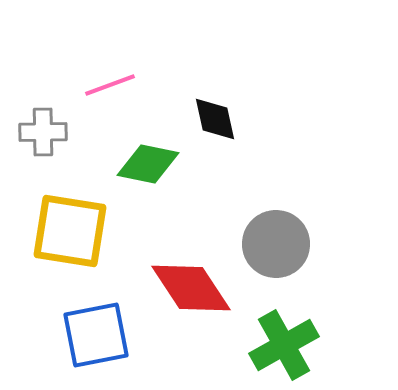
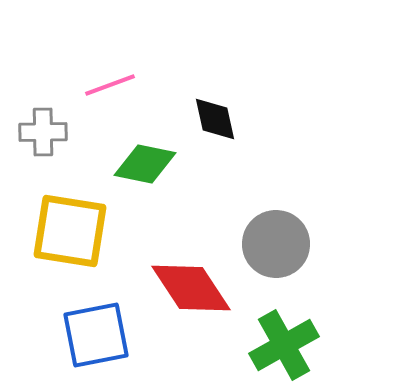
green diamond: moved 3 px left
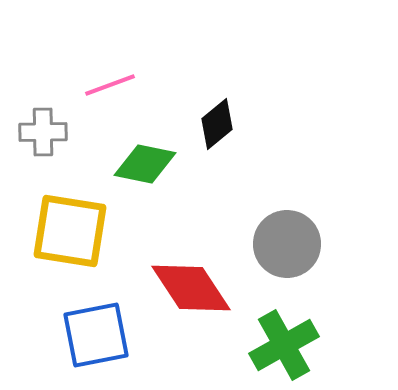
black diamond: moved 2 px right, 5 px down; rotated 63 degrees clockwise
gray circle: moved 11 px right
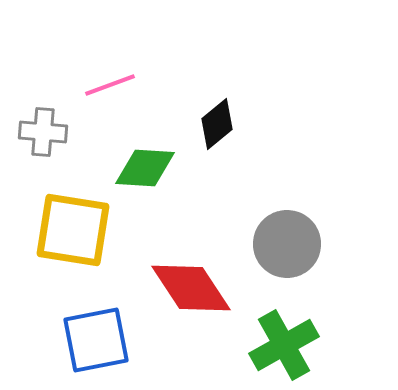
gray cross: rotated 6 degrees clockwise
green diamond: moved 4 px down; rotated 8 degrees counterclockwise
yellow square: moved 3 px right, 1 px up
blue square: moved 5 px down
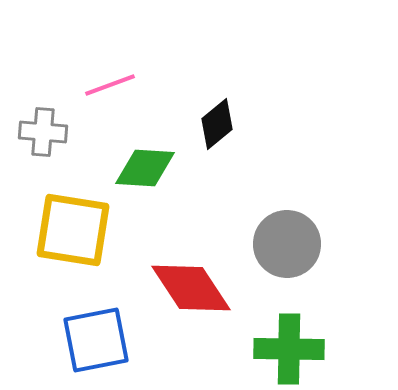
green cross: moved 5 px right, 4 px down; rotated 30 degrees clockwise
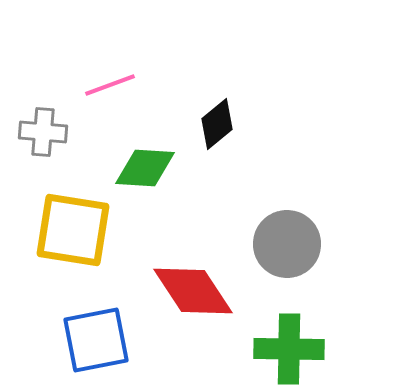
red diamond: moved 2 px right, 3 px down
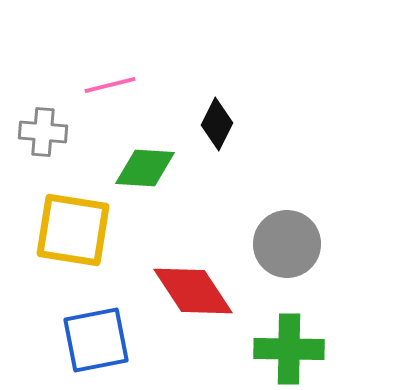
pink line: rotated 6 degrees clockwise
black diamond: rotated 24 degrees counterclockwise
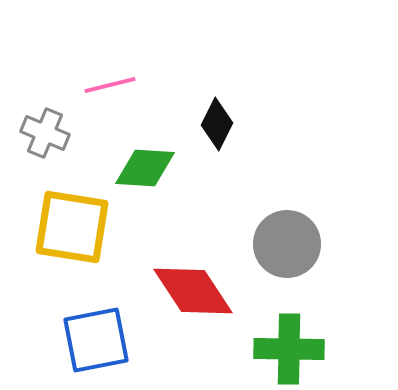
gray cross: moved 2 px right, 1 px down; rotated 18 degrees clockwise
yellow square: moved 1 px left, 3 px up
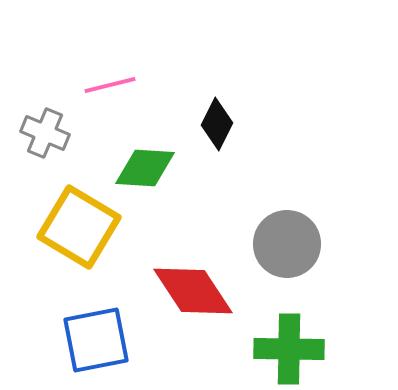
yellow square: moved 7 px right; rotated 22 degrees clockwise
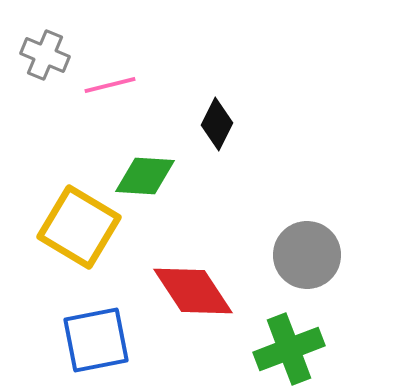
gray cross: moved 78 px up
green diamond: moved 8 px down
gray circle: moved 20 px right, 11 px down
green cross: rotated 22 degrees counterclockwise
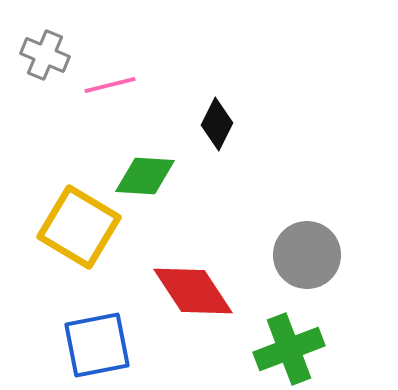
blue square: moved 1 px right, 5 px down
